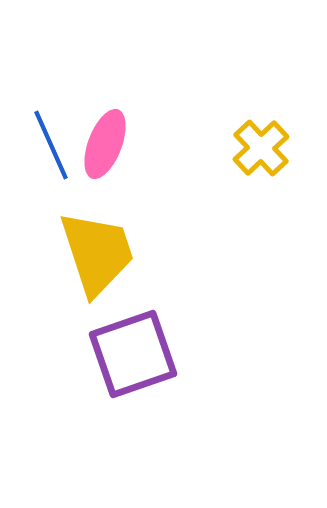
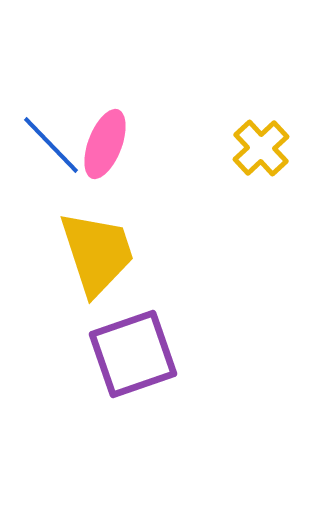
blue line: rotated 20 degrees counterclockwise
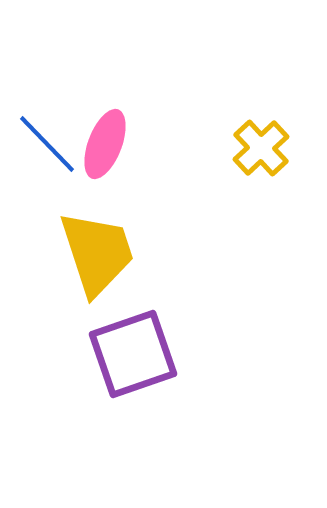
blue line: moved 4 px left, 1 px up
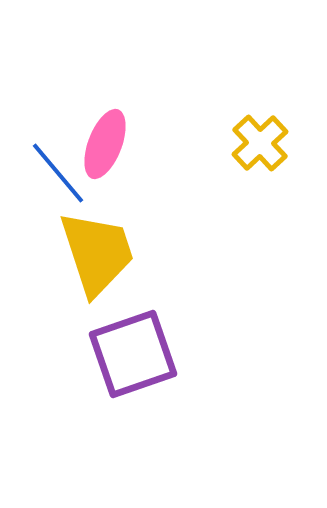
blue line: moved 11 px right, 29 px down; rotated 4 degrees clockwise
yellow cross: moved 1 px left, 5 px up
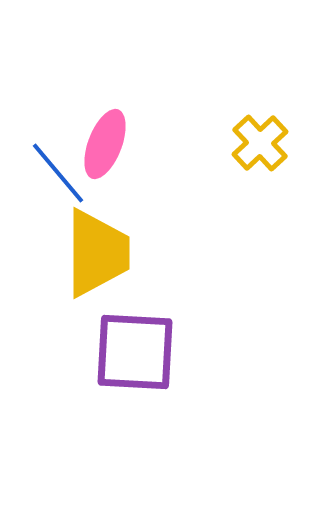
yellow trapezoid: rotated 18 degrees clockwise
purple square: moved 2 px right, 2 px up; rotated 22 degrees clockwise
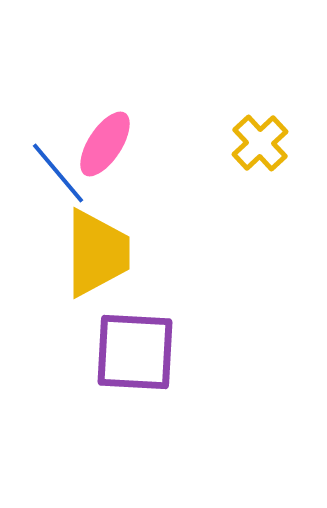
pink ellipse: rotated 12 degrees clockwise
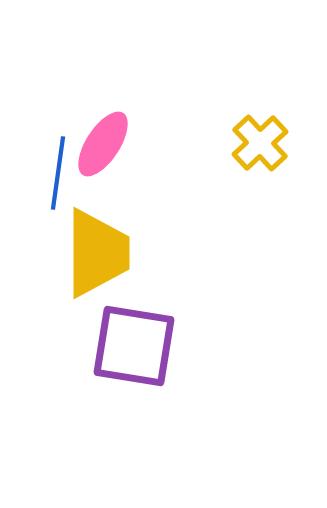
pink ellipse: moved 2 px left
blue line: rotated 48 degrees clockwise
purple square: moved 1 px left, 6 px up; rotated 6 degrees clockwise
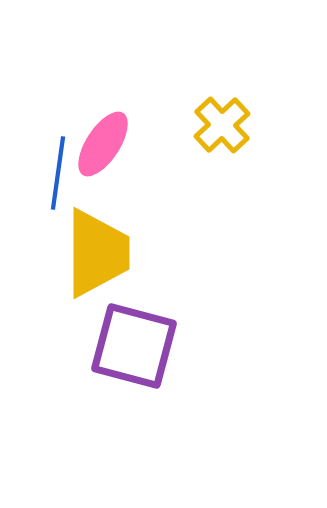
yellow cross: moved 38 px left, 18 px up
purple square: rotated 6 degrees clockwise
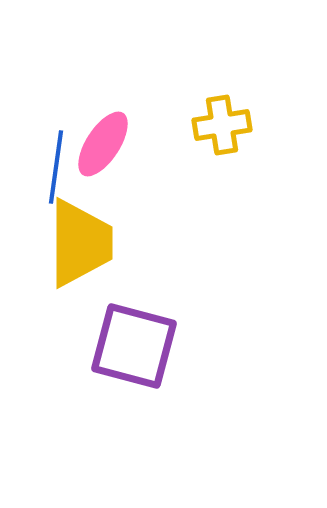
yellow cross: rotated 34 degrees clockwise
blue line: moved 2 px left, 6 px up
yellow trapezoid: moved 17 px left, 10 px up
